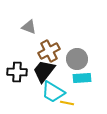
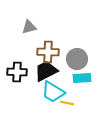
gray triangle: rotated 35 degrees counterclockwise
brown cross: moved 1 px left, 1 px down; rotated 30 degrees clockwise
black trapezoid: moved 2 px right; rotated 25 degrees clockwise
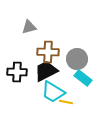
cyan rectangle: moved 1 px right; rotated 42 degrees clockwise
yellow line: moved 1 px left, 1 px up
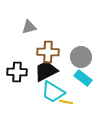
gray circle: moved 4 px right, 2 px up
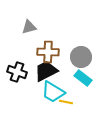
black cross: rotated 18 degrees clockwise
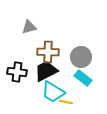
black cross: rotated 12 degrees counterclockwise
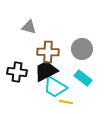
gray triangle: rotated 28 degrees clockwise
gray circle: moved 1 px right, 8 px up
cyan trapezoid: moved 2 px right, 5 px up
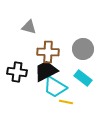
gray circle: moved 1 px right
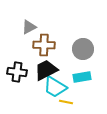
gray triangle: rotated 42 degrees counterclockwise
brown cross: moved 4 px left, 7 px up
black trapezoid: moved 1 px up
cyan rectangle: moved 1 px left, 1 px up; rotated 48 degrees counterclockwise
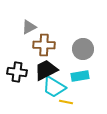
cyan rectangle: moved 2 px left, 1 px up
cyan trapezoid: moved 1 px left
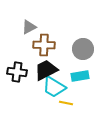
yellow line: moved 1 px down
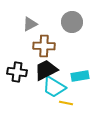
gray triangle: moved 1 px right, 3 px up
brown cross: moved 1 px down
gray circle: moved 11 px left, 27 px up
